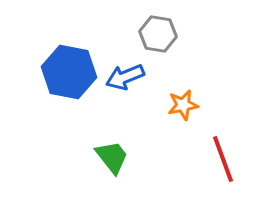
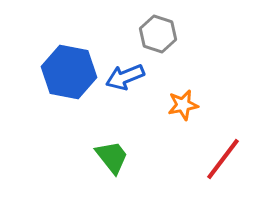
gray hexagon: rotated 9 degrees clockwise
red line: rotated 57 degrees clockwise
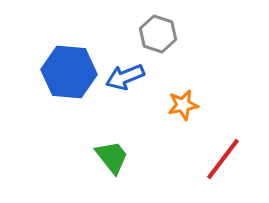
blue hexagon: rotated 6 degrees counterclockwise
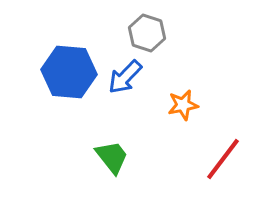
gray hexagon: moved 11 px left, 1 px up
blue arrow: rotated 24 degrees counterclockwise
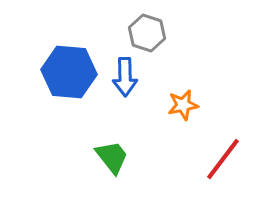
blue arrow: rotated 45 degrees counterclockwise
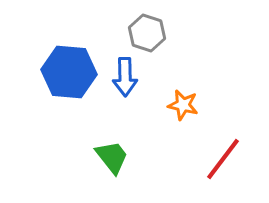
orange star: rotated 24 degrees clockwise
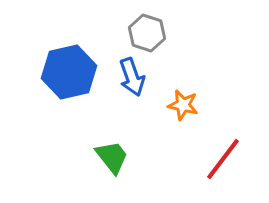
blue hexagon: rotated 18 degrees counterclockwise
blue arrow: moved 7 px right; rotated 18 degrees counterclockwise
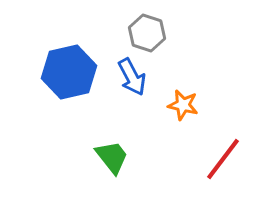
blue arrow: rotated 9 degrees counterclockwise
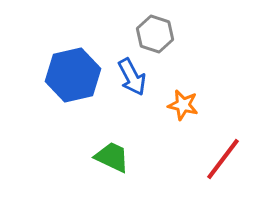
gray hexagon: moved 8 px right, 1 px down
blue hexagon: moved 4 px right, 3 px down
green trapezoid: rotated 27 degrees counterclockwise
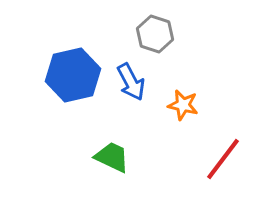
blue arrow: moved 1 px left, 5 px down
